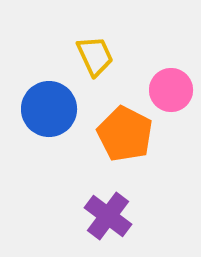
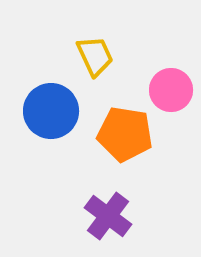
blue circle: moved 2 px right, 2 px down
orange pentagon: rotated 18 degrees counterclockwise
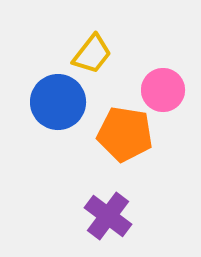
yellow trapezoid: moved 3 px left, 2 px up; rotated 63 degrees clockwise
pink circle: moved 8 px left
blue circle: moved 7 px right, 9 px up
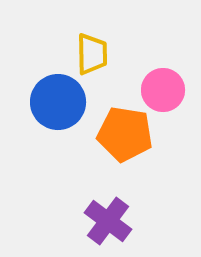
yellow trapezoid: rotated 39 degrees counterclockwise
purple cross: moved 5 px down
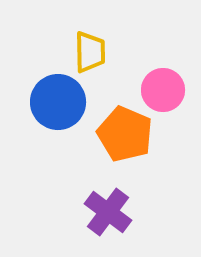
yellow trapezoid: moved 2 px left, 2 px up
orange pentagon: rotated 14 degrees clockwise
purple cross: moved 9 px up
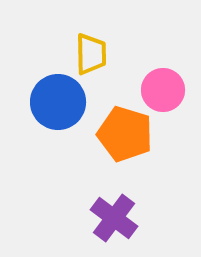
yellow trapezoid: moved 1 px right, 2 px down
orange pentagon: rotated 6 degrees counterclockwise
purple cross: moved 6 px right, 6 px down
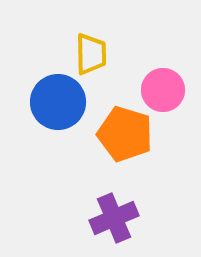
purple cross: rotated 30 degrees clockwise
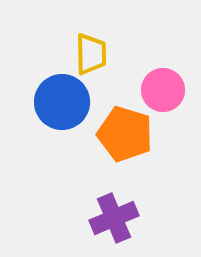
blue circle: moved 4 px right
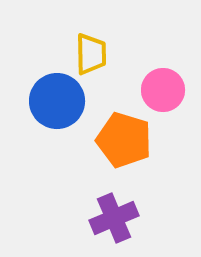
blue circle: moved 5 px left, 1 px up
orange pentagon: moved 1 px left, 6 px down
